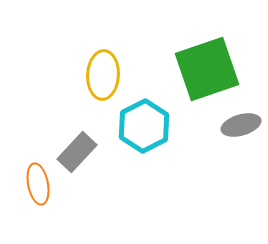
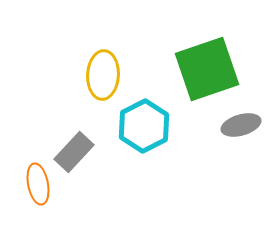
gray rectangle: moved 3 px left
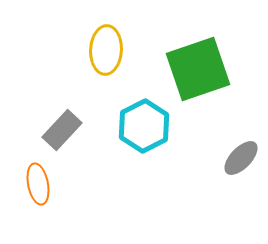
green square: moved 9 px left
yellow ellipse: moved 3 px right, 25 px up
gray ellipse: moved 33 px down; rotated 30 degrees counterclockwise
gray rectangle: moved 12 px left, 22 px up
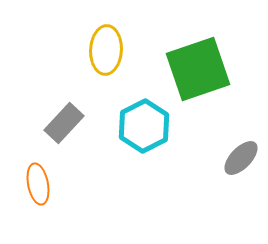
gray rectangle: moved 2 px right, 7 px up
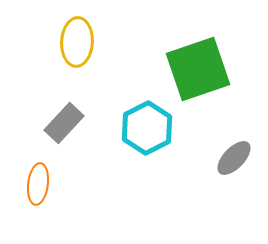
yellow ellipse: moved 29 px left, 8 px up
cyan hexagon: moved 3 px right, 2 px down
gray ellipse: moved 7 px left
orange ellipse: rotated 18 degrees clockwise
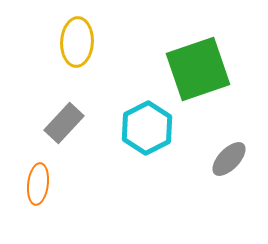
gray ellipse: moved 5 px left, 1 px down
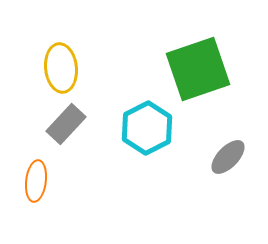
yellow ellipse: moved 16 px left, 26 px down; rotated 9 degrees counterclockwise
gray rectangle: moved 2 px right, 1 px down
gray ellipse: moved 1 px left, 2 px up
orange ellipse: moved 2 px left, 3 px up
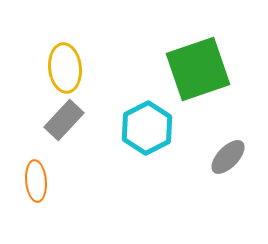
yellow ellipse: moved 4 px right
gray rectangle: moved 2 px left, 4 px up
orange ellipse: rotated 12 degrees counterclockwise
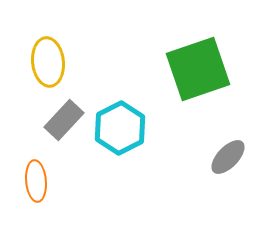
yellow ellipse: moved 17 px left, 6 px up
cyan hexagon: moved 27 px left
